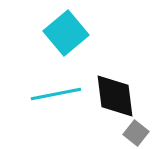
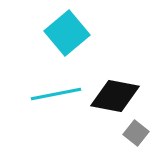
cyan square: moved 1 px right
black diamond: rotated 72 degrees counterclockwise
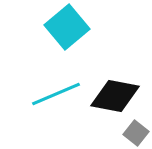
cyan square: moved 6 px up
cyan line: rotated 12 degrees counterclockwise
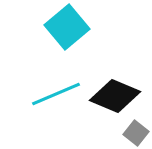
black diamond: rotated 12 degrees clockwise
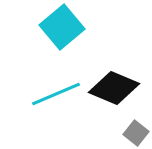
cyan square: moved 5 px left
black diamond: moved 1 px left, 8 px up
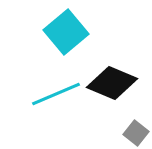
cyan square: moved 4 px right, 5 px down
black diamond: moved 2 px left, 5 px up
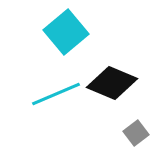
gray square: rotated 15 degrees clockwise
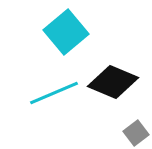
black diamond: moved 1 px right, 1 px up
cyan line: moved 2 px left, 1 px up
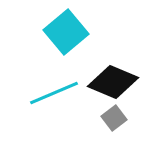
gray square: moved 22 px left, 15 px up
